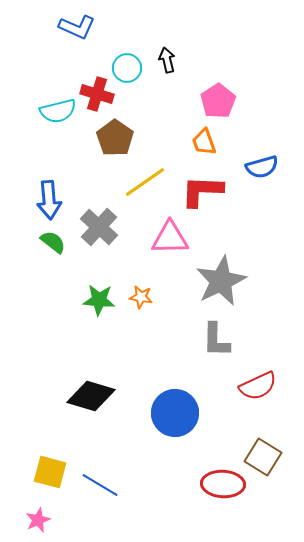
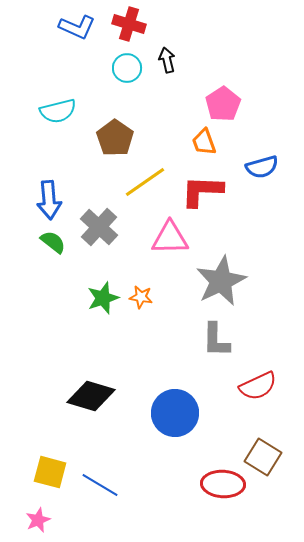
red cross: moved 32 px right, 70 px up
pink pentagon: moved 5 px right, 3 px down
green star: moved 4 px right, 2 px up; rotated 24 degrees counterclockwise
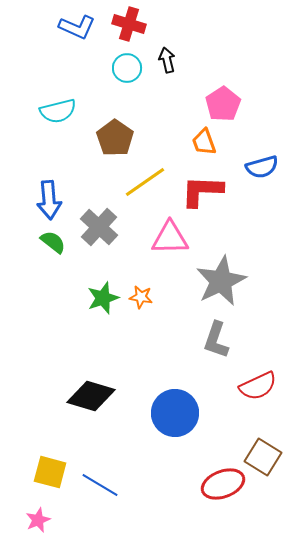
gray L-shape: rotated 18 degrees clockwise
red ellipse: rotated 24 degrees counterclockwise
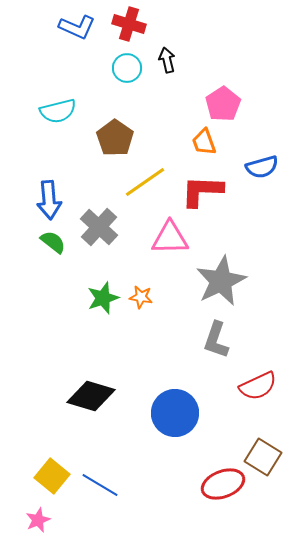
yellow square: moved 2 px right, 4 px down; rotated 24 degrees clockwise
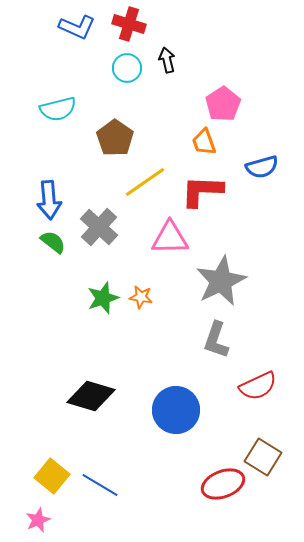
cyan semicircle: moved 2 px up
blue circle: moved 1 px right, 3 px up
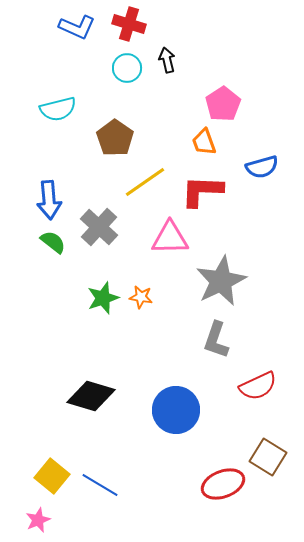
brown square: moved 5 px right
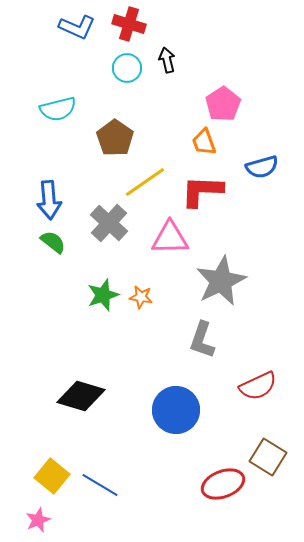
gray cross: moved 10 px right, 4 px up
green star: moved 3 px up
gray L-shape: moved 14 px left
black diamond: moved 10 px left
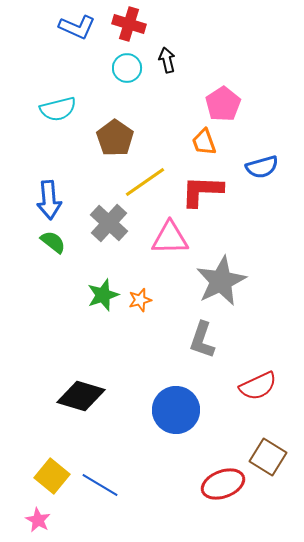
orange star: moved 1 px left, 3 px down; rotated 25 degrees counterclockwise
pink star: rotated 20 degrees counterclockwise
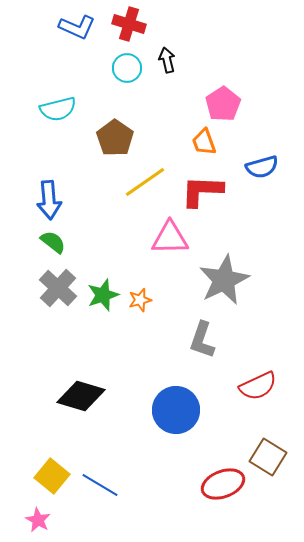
gray cross: moved 51 px left, 65 px down
gray star: moved 3 px right, 1 px up
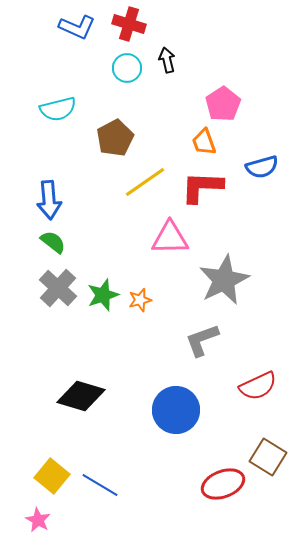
brown pentagon: rotated 9 degrees clockwise
red L-shape: moved 4 px up
gray L-shape: rotated 51 degrees clockwise
